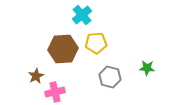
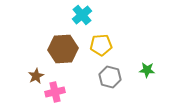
yellow pentagon: moved 5 px right, 2 px down
green star: moved 2 px down
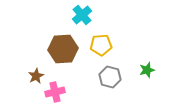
green star: rotated 21 degrees counterclockwise
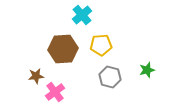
brown star: rotated 21 degrees clockwise
pink cross: rotated 24 degrees counterclockwise
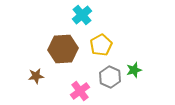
yellow pentagon: rotated 25 degrees counterclockwise
green star: moved 13 px left
gray hexagon: rotated 10 degrees clockwise
pink cross: moved 25 px right, 1 px up
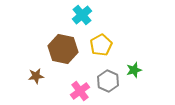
brown hexagon: rotated 16 degrees clockwise
gray hexagon: moved 2 px left, 4 px down
